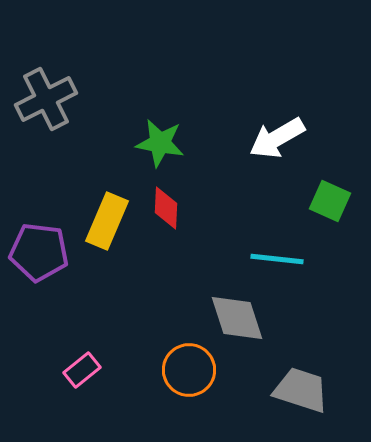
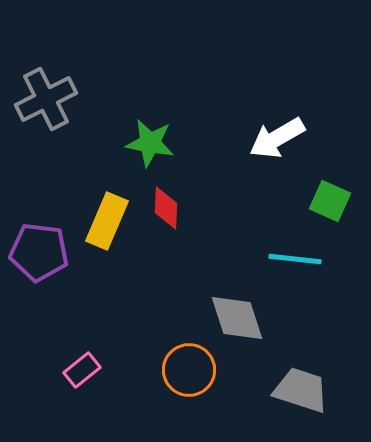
green star: moved 10 px left
cyan line: moved 18 px right
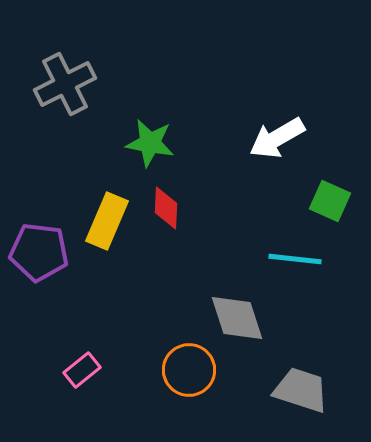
gray cross: moved 19 px right, 15 px up
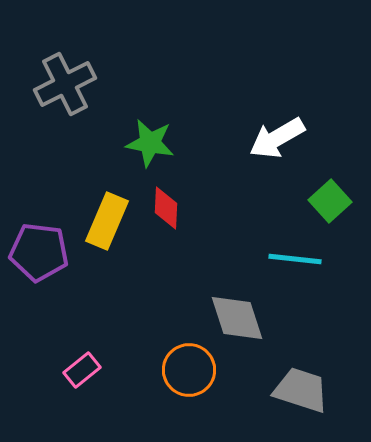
green square: rotated 24 degrees clockwise
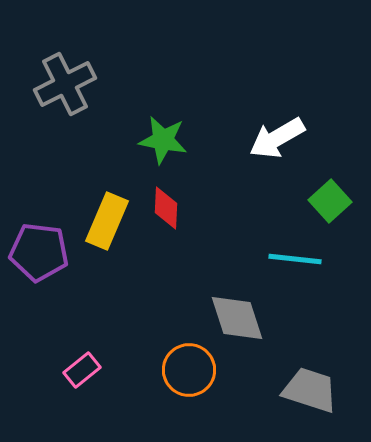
green star: moved 13 px right, 3 px up
gray trapezoid: moved 9 px right
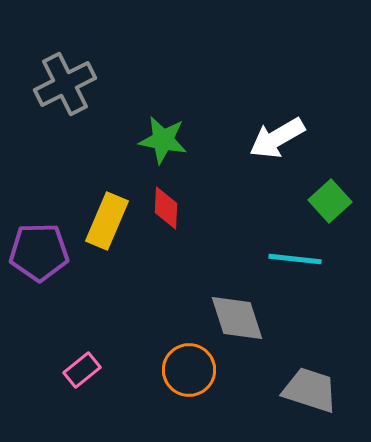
purple pentagon: rotated 8 degrees counterclockwise
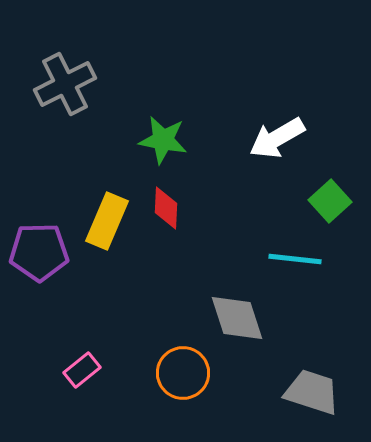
orange circle: moved 6 px left, 3 px down
gray trapezoid: moved 2 px right, 2 px down
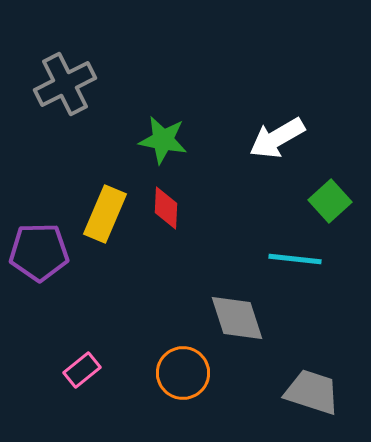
yellow rectangle: moved 2 px left, 7 px up
